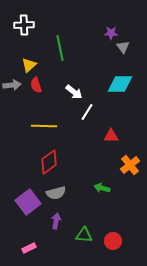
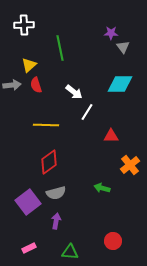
yellow line: moved 2 px right, 1 px up
green triangle: moved 14 px left, 17 px down
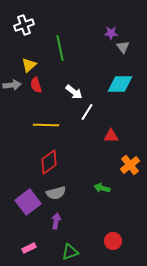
white cross: rotated 18 degrees counterclockwise
green triangle: rotated 24 degrees counterclockwise
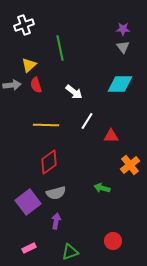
purple star: moved 12 px right, 4 px up
white line: moved 9 px down
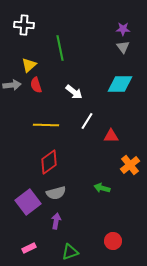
white cross: rotated 24 degrees clockwise
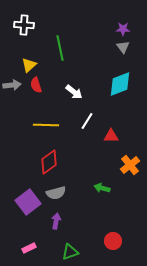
cyan diamond: rotated 20 degrees counterclockwise
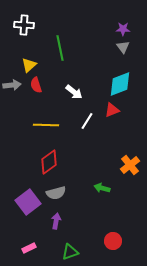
red triangle: moved 1 px right, 26 px up; rotated 21 degrees counterclockwise
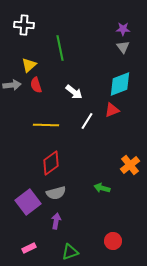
red diamond: moved 2 px right, 1 px down
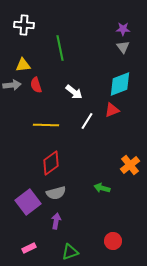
yellow triangle: moved 6 px left; rotated 35 degrees clockwise
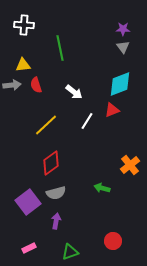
yellow line: rotated 45 degrees counterclockwise
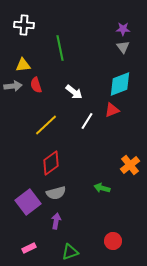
gray arrow: moved 1 px right, 1 px down
